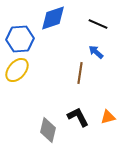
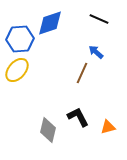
blue diamond: moved 3 px left, 5 px down
black line: moved 1 px right, 5 px up
brown line: moved 2 px right; rotated 15 degrees clockwise
orange triangle: moved 10 px down
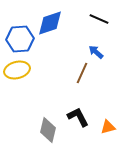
yellow ellipse: rotated 35 degrees clockwise
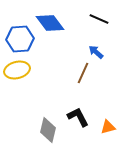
blue diamond: rotated 72 degrees clockwise
brown line: moved 1 px right
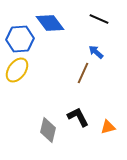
yellow ellipse: rotated 40 degrees counterclockwise
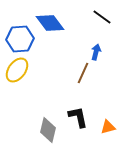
black line: moved 3 px right, 2 px up; rotated 12 degrees clockwise
blue arrow: rotated 63 degrees clockwise
black L-shape: rotated 15 degrees clockwise
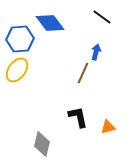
gray diamond: moved 6 px left, 14 px down
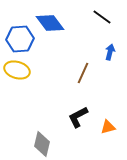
blue arrow: moved 14 px right
yellow ellipse: rotated 70 degrees clockwise
black L-shape: rotated 105 degrees counterclockwise
